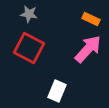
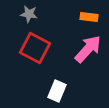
orange rectangle: moved 2 px left, 2 px up; rotated 18 degrees counterclockwise
red square: moved 6 px right
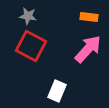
gray star: moved 1 px left, 2 px down
red square: moved 4 px left, 2 px up
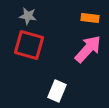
orange rectangle: moved 1 px right, 1 px down
red square: moved 2 px left, 1 px up; rotated 12 degrees counterclockwise
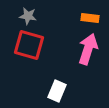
pink arrow: rotated 24 degrees counterclockwise
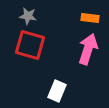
red square: moved 1 px right
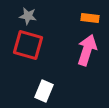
red square: moved 2 px left
pink arrow: moved 1 px left, 1 px down
white rectangle: moved 13 px left
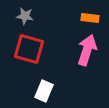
gray star: moved 3 px left
red square: moved 1 px right, 4 px down
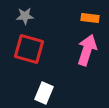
gray star: rotated 12 degrees counterclockwise
white rectangle: moved 2 px down
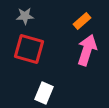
orange rectangle: moved 8 px left, 3 px down; rotated 48 degrees counterclockwise
